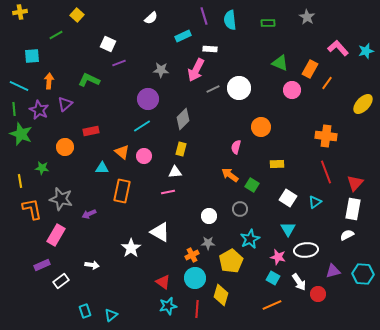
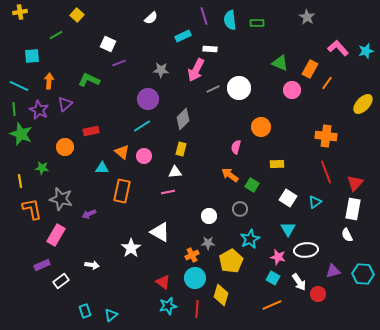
green rectangle at (268, 23): moved 11 px left
white semicircle at (347, 235): rotated 88 degrees counterclockwise
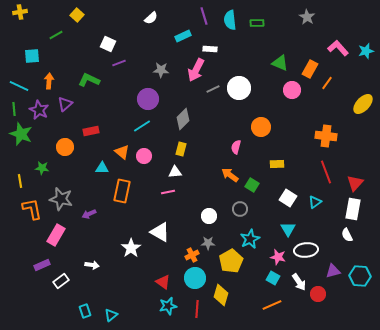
cyan hexagon at (363, 274): moved 3 px left, 2 px down
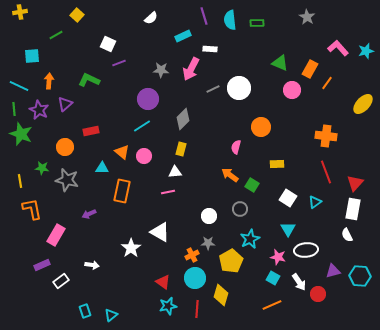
pink arrow at (196, 70): moved 5 px left, 1 px up
gray star at (61, 199): moved 6 px right, 19 px up
